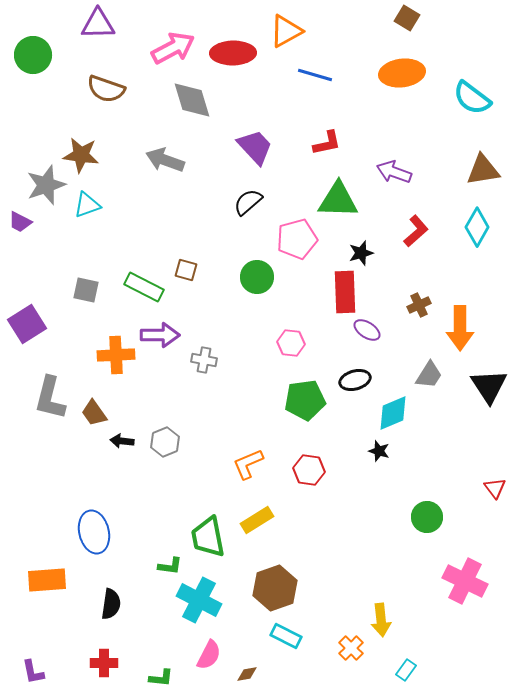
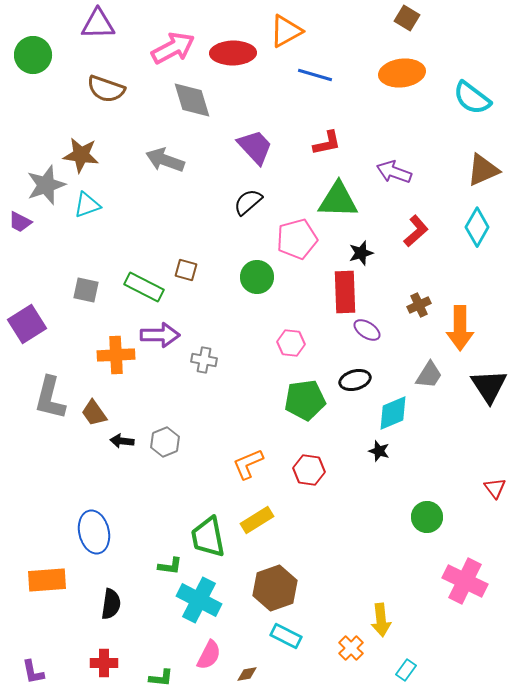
brown triangle at (483, 170): rotated 15 degrees counterclockwise
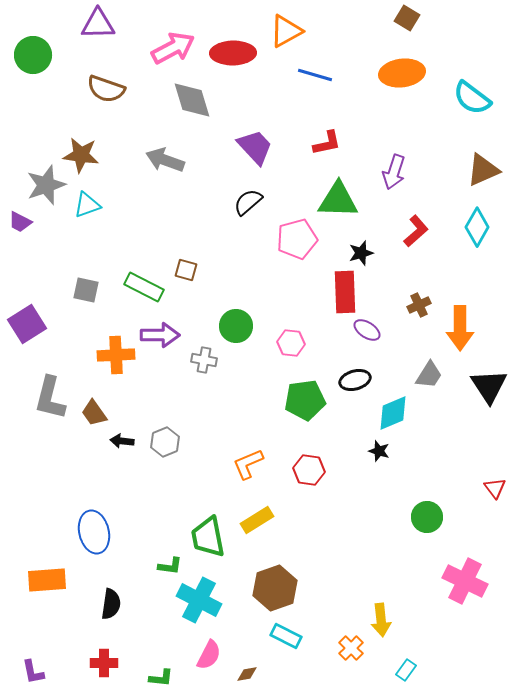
purple arrow at (394, 172): rotated 92 degrees counterclockwise
green circle at (257, 277): moved 21 px left, 49 px down
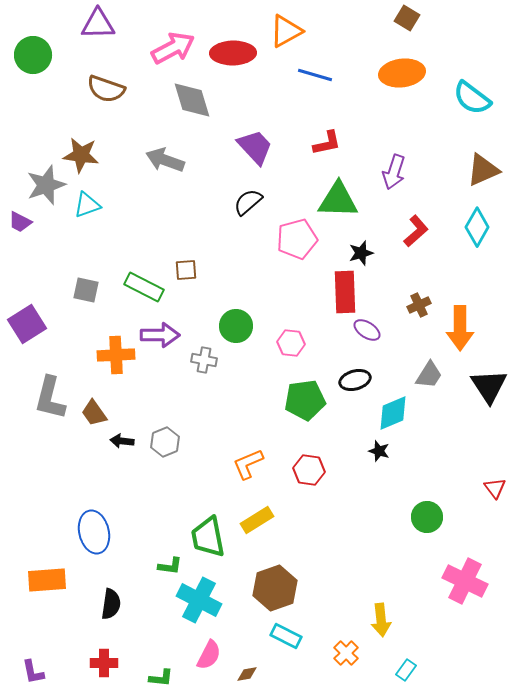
brown square at (186, 270): rotated 20 degrees counterclockwise
orange cross at (351, 648): moved 5 px left, 5 px down
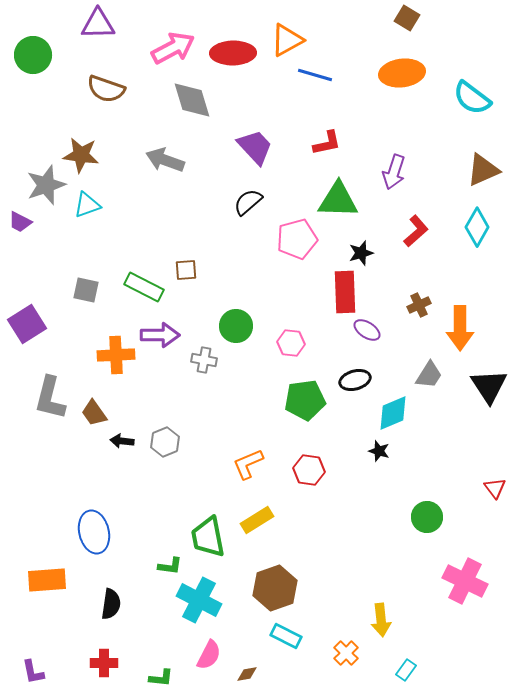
orange triangle at (286, 31): moved 1 px right, 9 px down
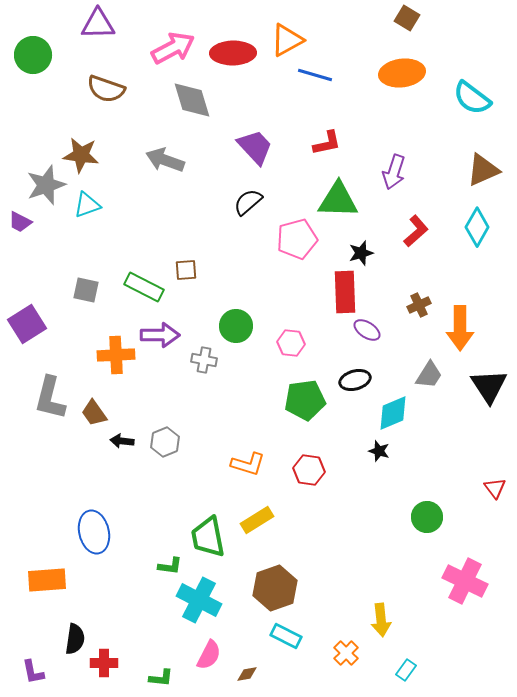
orange L-shape at (248, 464): rotated 140 degrees counterclockwise
black semicircle at (111, 604): moved 36 px left, 35 px down
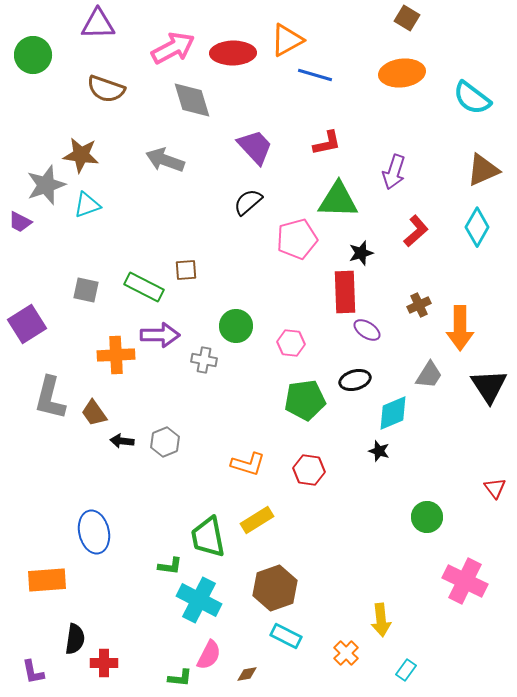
green L-shape at (161, 678): moved 19 px right
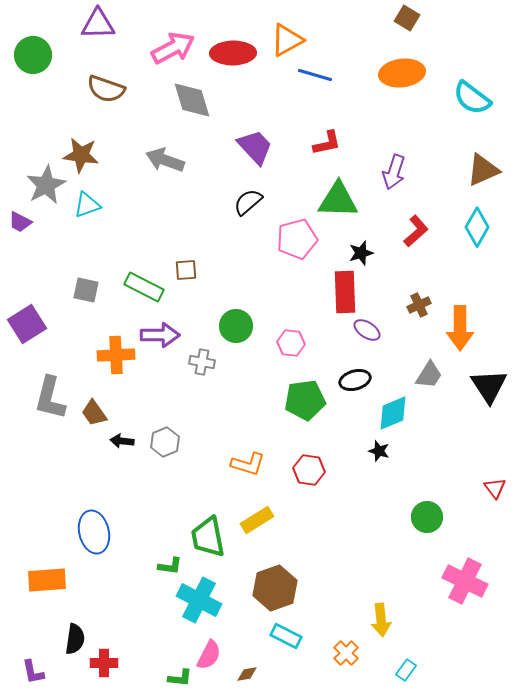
gray star at (46, 185): rotated 9 degrees counterclockwise
gray cross at (204, 360): moved 2 px left, 2 px down
